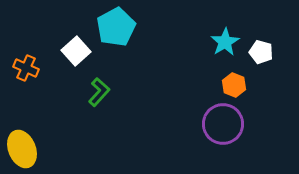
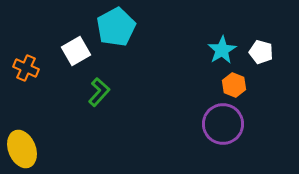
cyan star: moved 3 px left, 8 px down
white square: rotated 12 degrees clockwise
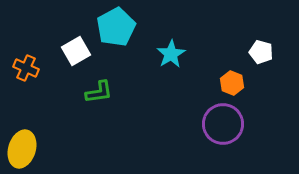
cyan star: moved 51 px left, 4 px down
orange hexagon: moved 2 px left, 2 px up
green L-shape: rotated 40 degrees clockwise
yellow ellipse: rotated 39 degrees clockwise
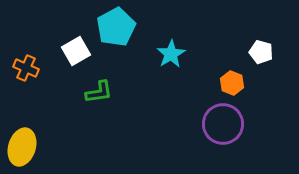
yellow ellipse: moved 2 px up
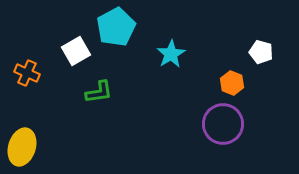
orange cross: moved 1 px right, 5 px down
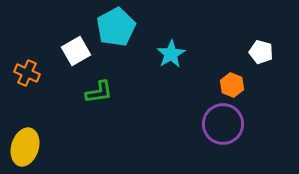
orange hexagon: moved 2 px down
yellow ellipse: moved 3 px right
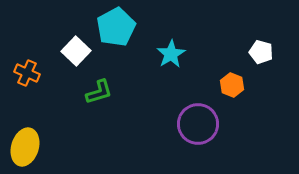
white square: rotated 16 degrees counterclockwise
green L-shape: rotated 8 degrees counterclockwise
purple circle: moved 25 px left
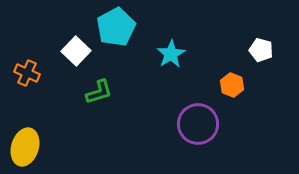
white pentagon: moved 2 px up
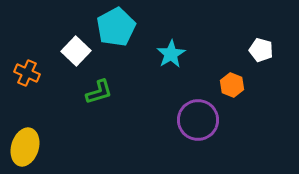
purple circle: moved 4 px up
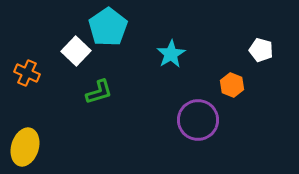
cyan pentagon: moved 8 px left; rotated 6 degrees counterclockwise
